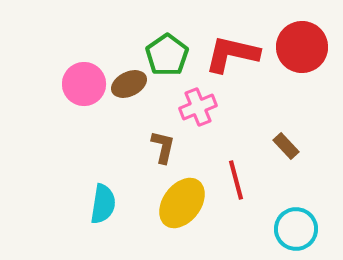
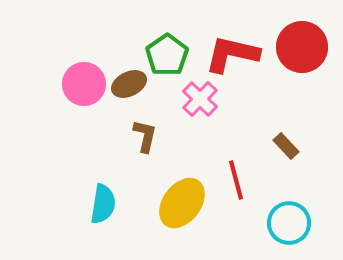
pink cross: moved 2 px right, 8 px up; rotated 24 degrees counterclockwise
brown L-shape: moved 18 px left, 11 px up
cyan circle: moved 7 px left, 6 px up
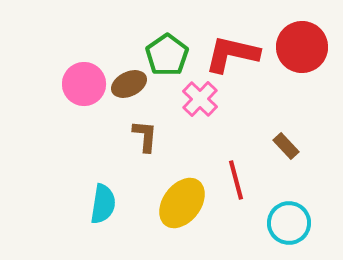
brown L-shape: rotated 8 degrees counterclockwise
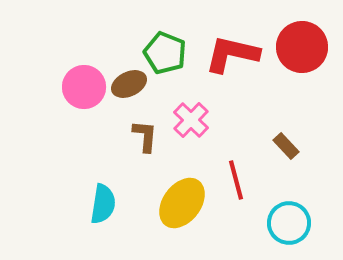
green pentagon: moved 2 px left, 2 px up; rotated 15 degrees counterclockwise
pink circle: moved 3 px down
pink cross: moved 9 px left, 21 px down
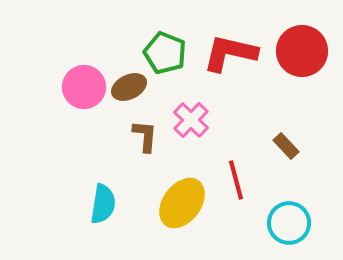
red circle: moved 4 px down
red L-shape: moved 2 px left, 1 px up
brown ellipse: moved 3 px down
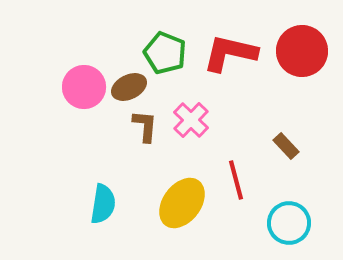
brown L-shape: moved 10 px up
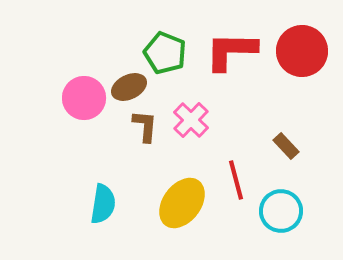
red L-shape: moved 1 px right, 2 px up; rotated 12 degrees counterclockwise
pink circle: moved 11 px down
cyan circle: moved 8 px left, 12 px up
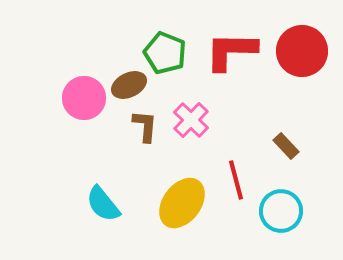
brown ellipse: moved 2 px up
cyan semicircle: rotated 132 degrees clockwise
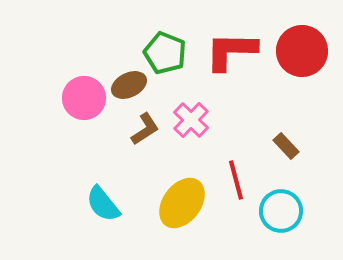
brown L-shape: moved 3 px down; rotated 52 degrees clockwise
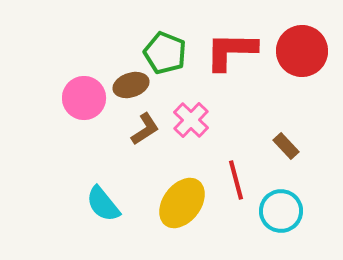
brown ellipse: moved 2 px right; rotated 8 degrees clockwise
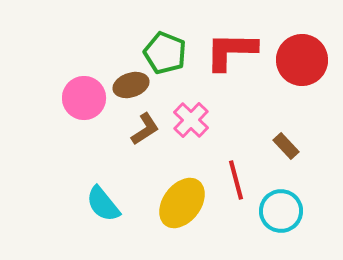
red circle: moved 9 px down
